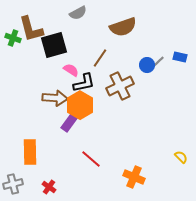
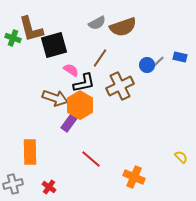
gray semicircle: moved 19 px right, 10 px down
brown arrow: rotated 15 degrees clockwise
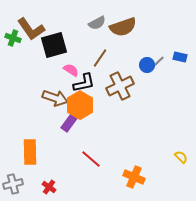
brown L-shape: rotated 20 degrees counterclockwise
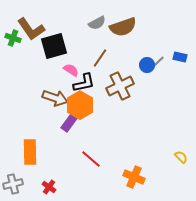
black square: moved 1 px down
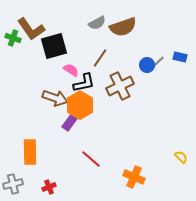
purple rectangle: moved 1 px right, 1 px up
red cross: rotated 32 degrees clockwise
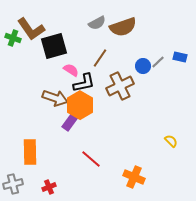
blue circle: moved 4 px left, 1 px down
yellow semicircle: moved 10 px left, 16 px up
